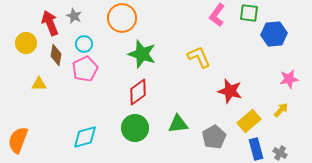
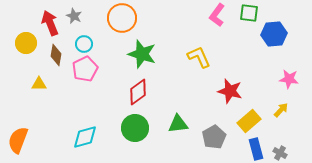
pink star: rotated 18 degrees clockwise
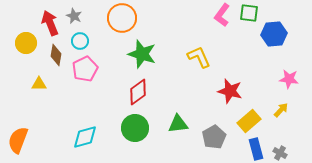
pink L-shape: moved 5 px right
cyan circle: moved 4 px left, 3 px up
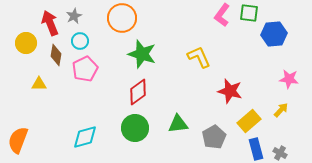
gray star: rotated 21 degrees clockwise
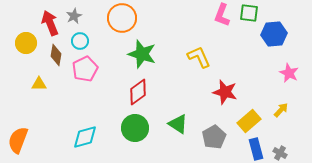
pink L-shape: rotated 15 degrees counterclockwise
pink star: moved 6 px up; rotated 18 degrees clockwise
red star: moved 5 px left, 1 px down
green triangle: rotated 40 degrees clockwise
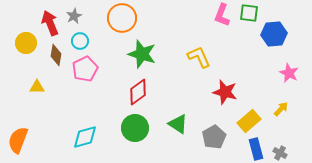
yellow triangle: moved 2 px left, 3 px down
yellow arrow: moved 1 px up
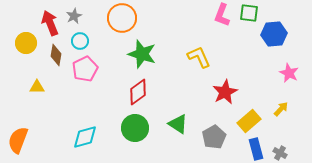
red star: rotated 30 degrees clockwise
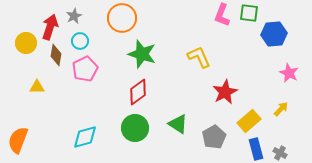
red arrow: moved 4 px down; rotated 40 degrees clockwise
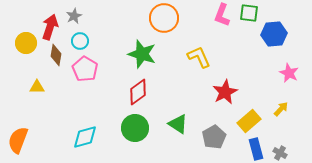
orange circle: moved 42 px right
pink pentagon: rotated 15 degrees counterclockwise
